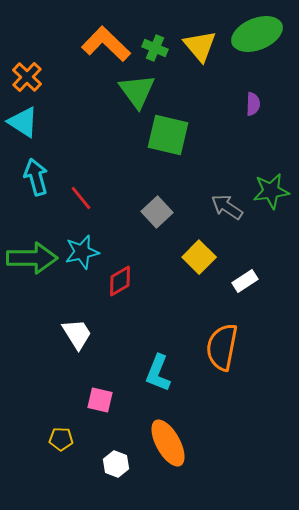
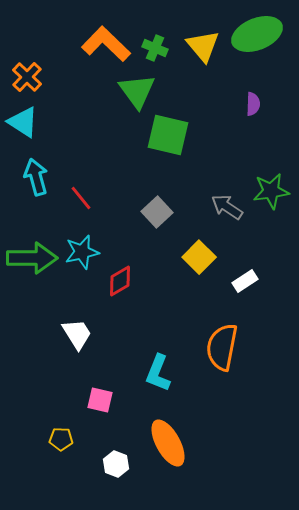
yellow triangle: moved 3 px right
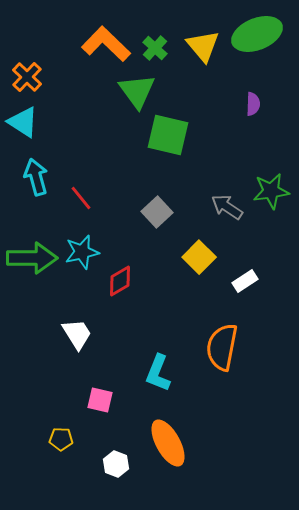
green cross: rotated 20 degrees clockwise
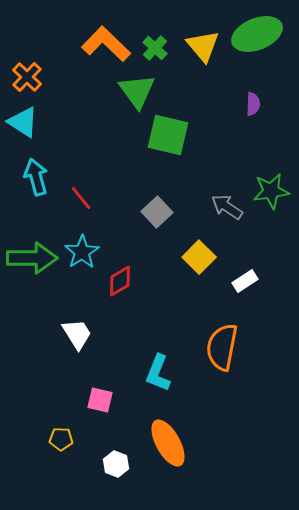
cyan star: rotated 20 degrees counterclockwise
